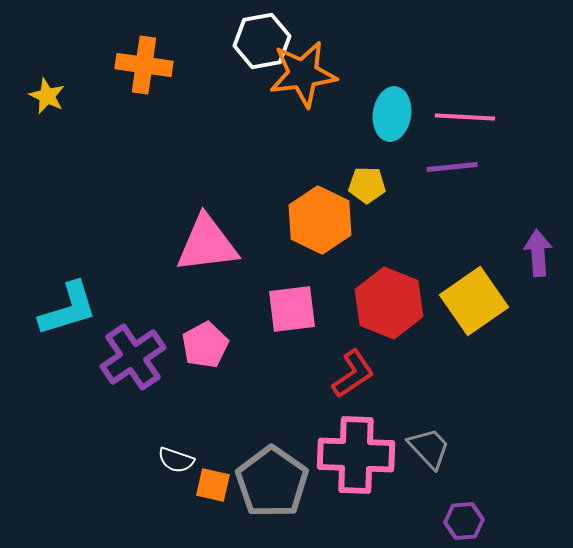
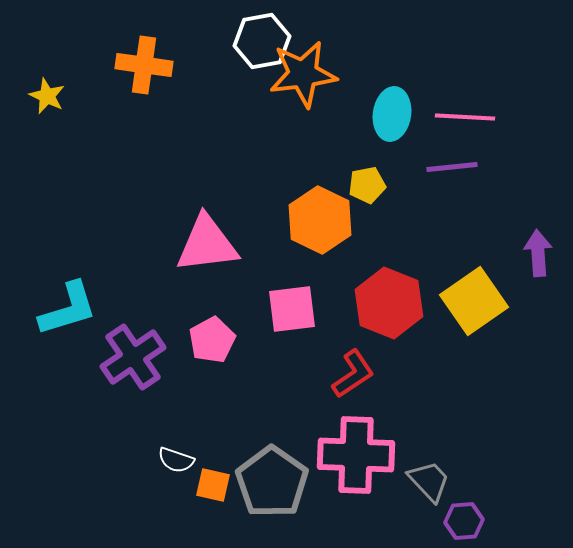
yellow pentagon: rotated 12 degrees counterclockwise
pink pentagon: moved 7 px right, 5 px up
gray trapezoid: moved 33 px down
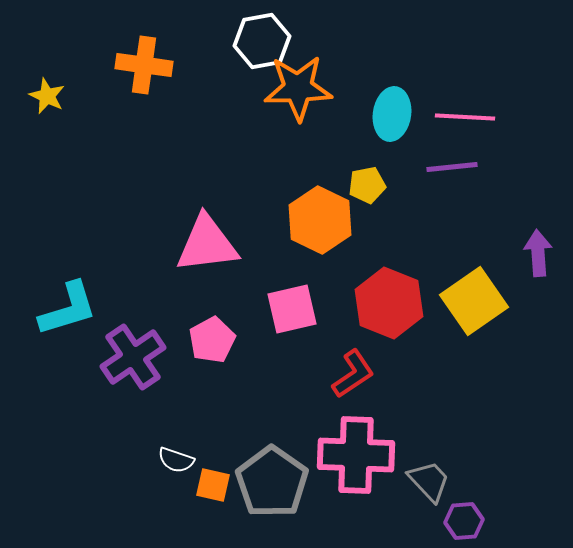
orange star: moved 5 px left, 14 px down; rotated 6 degrees clockwise
pink square: rotated 6 degrees counterclockwise
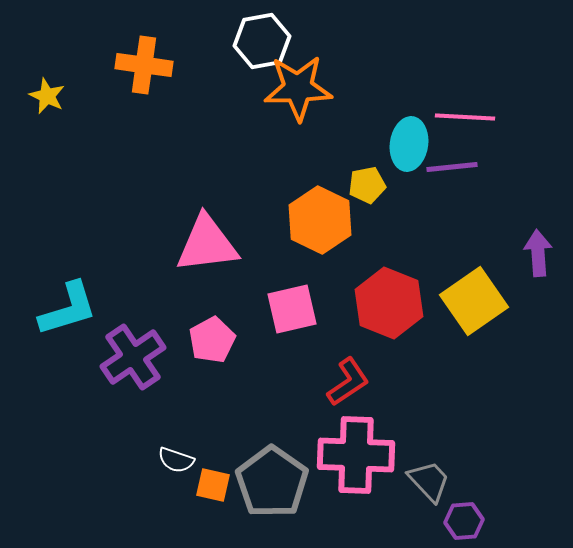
cyan ellipse: moved 17 px right, 30 px down
red L-shape: moved 5 px left, 8 px down
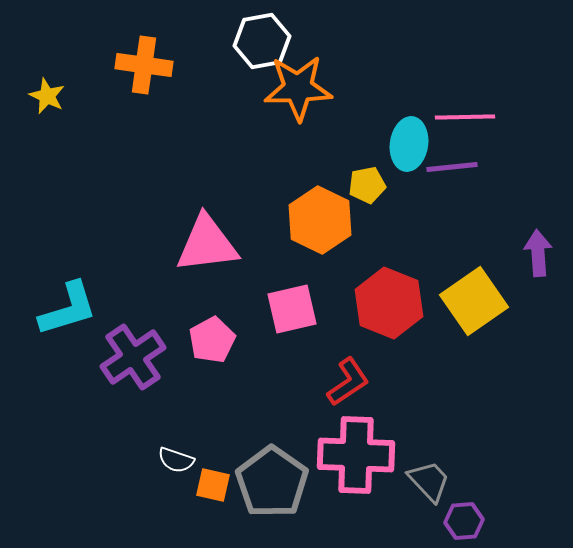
pink line: rotated 4 degrees counterclockwise
